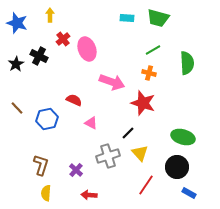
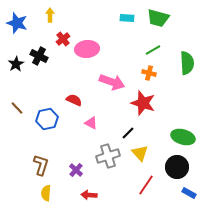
pink ellipse: rotated 75 degrees counterclockwise
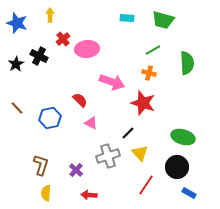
green trapezoid: moved 5 px right, 2 px down
red semicircle: moved 6 px right; rotated 21 degrees clockwise
blue hexagon: moved 3 px right, 1 px up
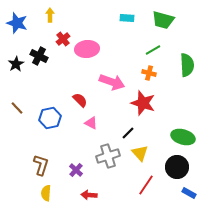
green semicircle: moved 2 px down
